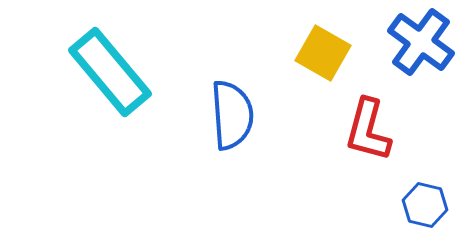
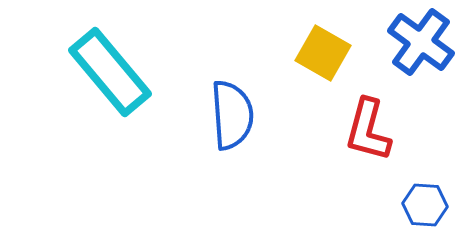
blue hexagon: rotated 9 degrees counterclockwise
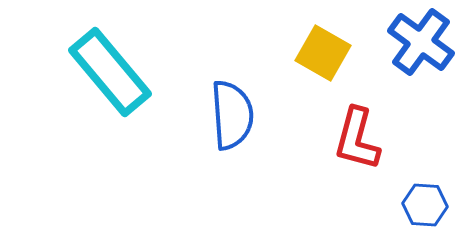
red L-shape: moved 11 px left, 9 px down
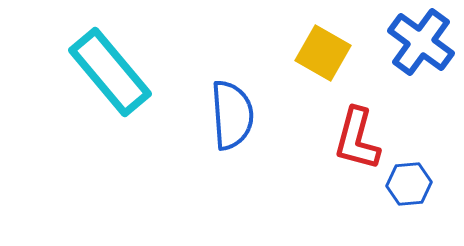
blue hexagon: moved 16 px left, 21 px up; rotated 9 degrees counterclockwise
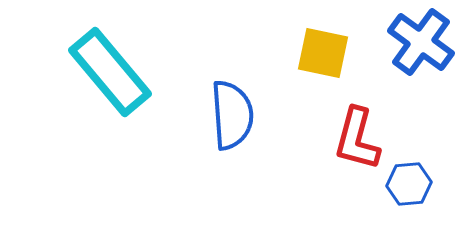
yellow square: rotated 18 degrees counterclockwise
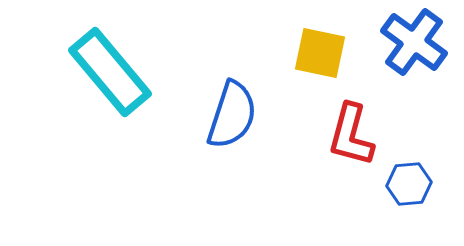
blue cross: moved 7 px left
yellow square: moved 3 px left
blue semicircle: rotated 22 degrees clockwise
red L-shape: moved 6 px left, 4 px up
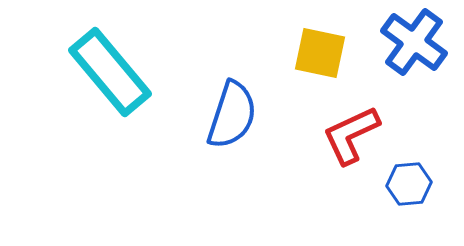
red L-shape: rotated 50 degrees clockwise
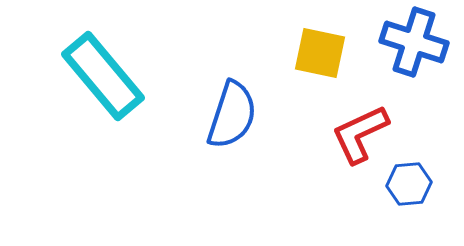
blue cross: rotated 18 degrees counterclockwise
cyan rectangle: moved 7 px left, 4 px down
red L-shape: moved 9 px right, 1 px up
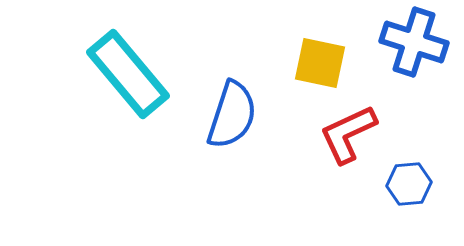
yellow square: moved 10 px down
cyan rectangle: moved 25 px right, 2 px up
red L-shape: moved 12 px left
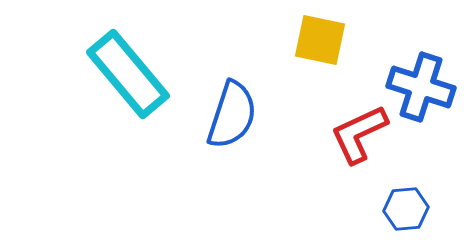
blue cross: moved 7 px right, 45 px down
yellow square: moved 23 px up
red L-shape: moved 11 px right
blue hexagon: moved 3 px left, 25 px down
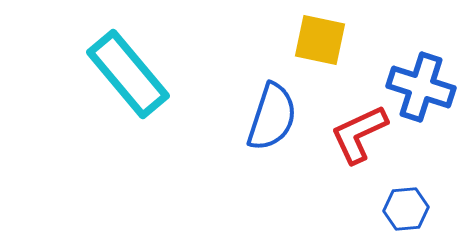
blue semicircle: moved 40 px right, 2 px down
